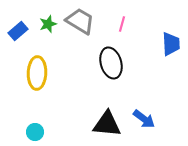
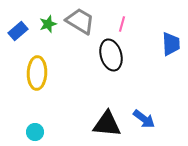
black ellipse: moved 8 px up
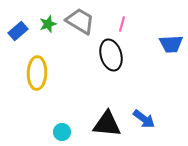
blue trapezoid: rotated 90 degrees clockwise
cyan circle: moved 27 px right
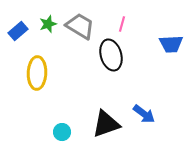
gray trapezoid: moved 5 px down
blue arrow: moved 5 px up
black triangle: moved 1 px left; rotated 24 degrees counterclockwise
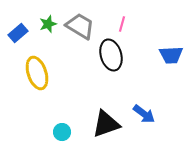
blue rectangle: moved 2 px down
blue trapezoid: moved 11 px down
yellow ellipse: rotated 20 degrees counterclockwise
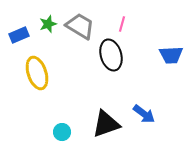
blue rectangle: moved 1 px right, 2 px down; rotated 18 degrees clockwise
